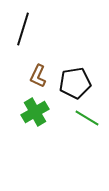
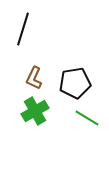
brown L-shape: moved 4 px left, 2 px down
green cross: moved 1 px up
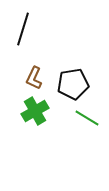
black pentagon: moved 2 px left, 1 px down
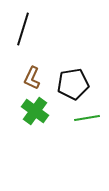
brown L-shape: moved 2 px left
green cross: rotated 24 degrees counterclockwise
green line: rotated 40 degrees counterclockwise
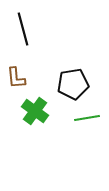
black line: rotated 32 degrees counterclockwise
brown L-shape: moved 16 px left; rotated 30 degrees counterclockwise
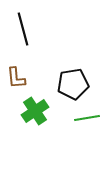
green cross: rotated 20 degrees clockwise
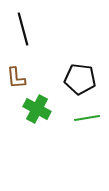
black pentagon: moved 7 px right, 5 px up; rotated 16 degrees clockwise
green cross: moved 2 px right, 2 px up; rotated 28 degrees counterclockwise
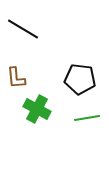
black line: rotated 44 degrees counterclockwise
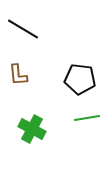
brown L-shape: moved 2 px right, 3 px up
green cross: moved 5 px left, 20 px down
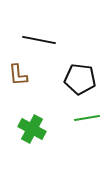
black line: moved 16 px right, 11 px down; rotated 20 degrees counterclockwise
